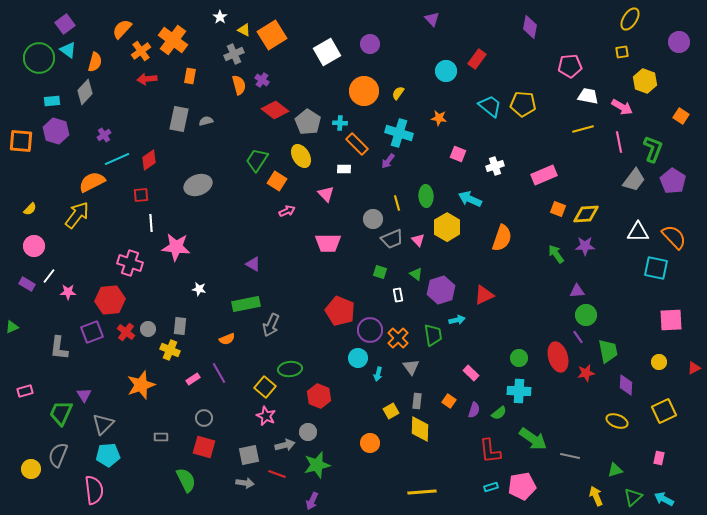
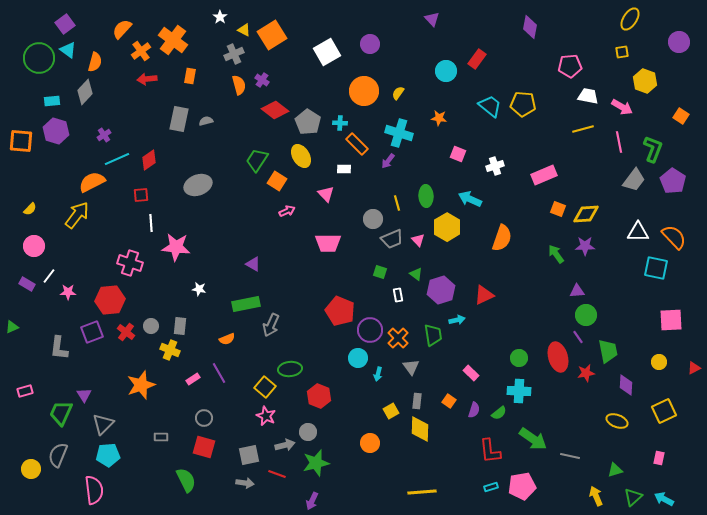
gray circle at (148, 329): moved 3 px right, 3 px up
green star at (317, 465): moved 1 px left, 2 px up
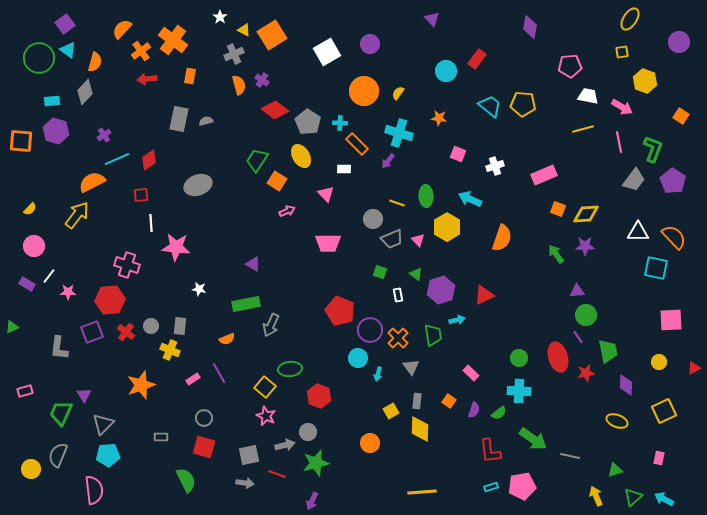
yellow line at (397, 203): rotated 56 degrees counterclockwise
pink cross at (130, 263): moved 3 px left, 2 px down
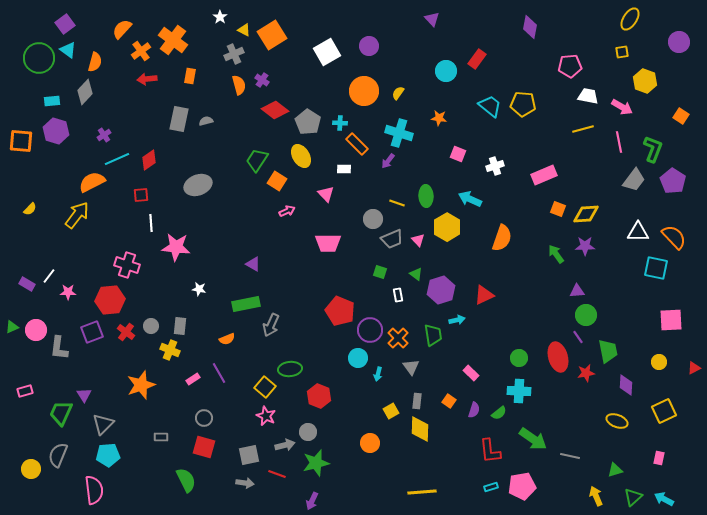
purple circle at (370, 44): moved 1 px left, 2 px down
pink circle at (34, 246): moved 2 px right, 84 px down
